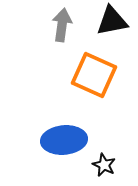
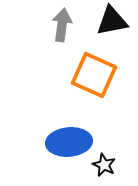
blue ellipse: moved 5 px right, 2 px down
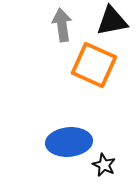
gray arrow: rotated 16 degrees counterclockwise
orange square: moved 10 px up
